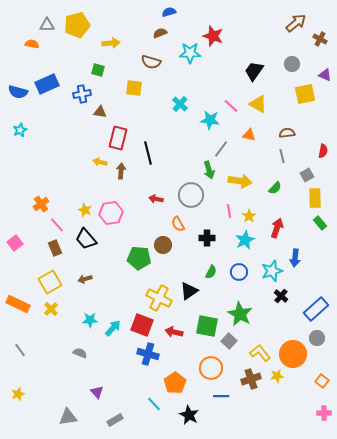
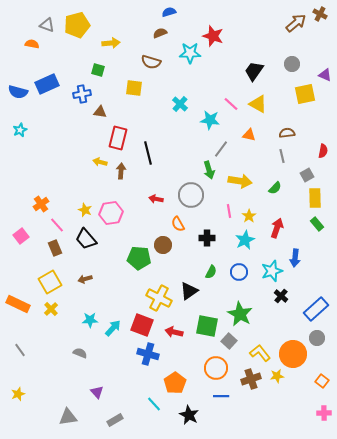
gray triangle at (47, 25): rotated 21 degrees clockwise
brown cross at (320, 39): moved 25 px up
pink line at (231, 106): moved 2 px up
green rectangle at (320, 223): moved 3 px left, 1 px down
pink square at (15, 243): moved 6 px right, 7 px up
orange circle at (211, 368): moved 5 px right
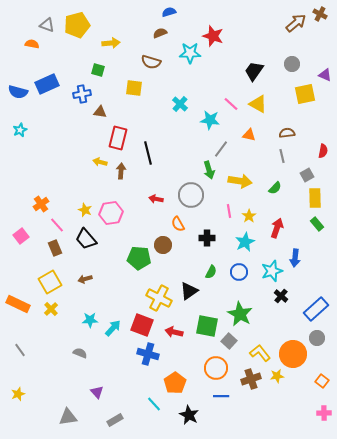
cyan star at (245, 240): moved 2 px down
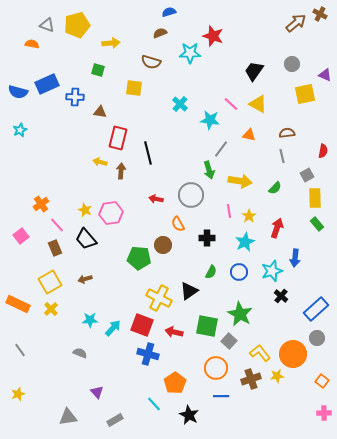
blue cross at (82, 94): moved 7 px left, 3 px down; rotated 12 degrees clockwise
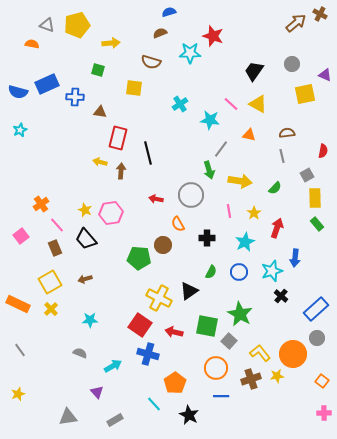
cyan cross at (180, 104): rotated 14 degrees clockwise
yellow star at (249, 216): moved 5 px right, 3 px up
red square at (142, 325): moved 2 px left; rotated 15 degrees clockwise
cyan arrow at (113, 328): moved 38 px down; rotated 18 degrees clockwise
